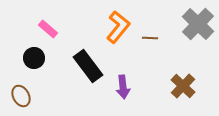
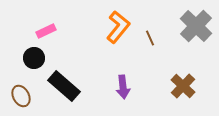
gray cross: moved 2 px left, 2 px down
pink rectangle: moved 2 px left, 2 px down; rotated 66 degrees counterclockwise
brown line: rotated 63 degrees clockwise
black rectangle: moved 24 px left, 20 px down; rotated 12 degrees counterclockwise
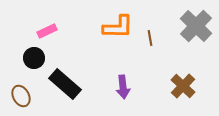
orange L-shape: rotated 52 degrees clockwise
pink rectangle: moved 1 px right
brown line: rotated 14 degrees clockwise
black rectangle: moved 1 px right, 2 px up
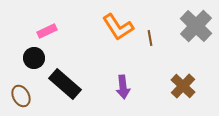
orange L-shape: rotated 56 degrees clockwise
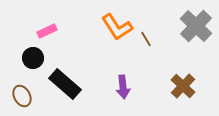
orange L-shape: moved 1 px left
brown line: moved 4 px left, 1 px down; rotated 21 degrees counterclockwise
black circle: moved 1 px left
brown ellipse: moved 1 px right
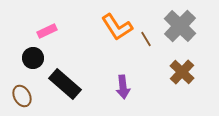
gray cross: moved 16 px left
brown cross: moved 1 px left, 14 px up
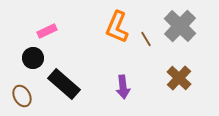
orange L-shape: rotated 56 degrees clockwise
brown cross: moved 3 px left, 6 px down
black rectangle: moved 1 px left
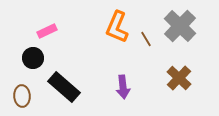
black rectangle: moved 3 px down
brown ellipse: rotated 25 degrees clockwise
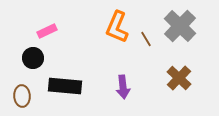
black rectangle: moved 1 px right, 1 px up; rotated 36 degrees counterclockwise
